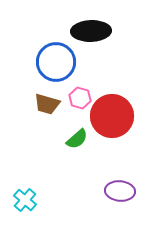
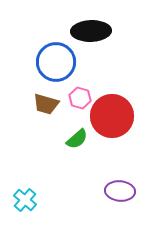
brown trapezoid: moved 1 px left
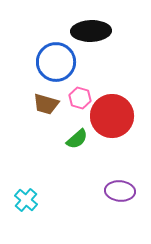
cyan cross: moved 1 px right
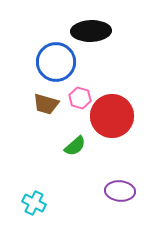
green semicircle: moved 2 px left, 7 px down
cyan cross: moved 8 px right, 3 px down; rotated 15 degrees counterclockwise
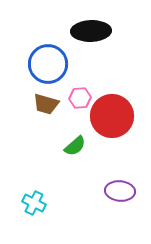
blue circle: moved 8 px left, 2 px down
pink hexagon: rotated 20 degrees counterclockwise
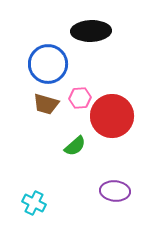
purple ellipse: moved 5 px left
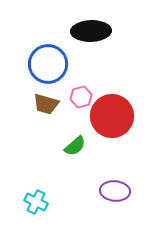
pink hexagon: moved 1 px right, 1 px up; rotated 10 degrees counterclockwise
cyan cross: moved 2 px right, 1 px up
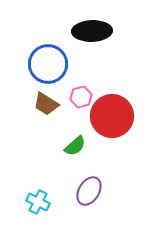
black ellipse: moved 1 px right
brown trapezoid: rotated 16 degrees clockwise
purple ellipse: moved 26 px left; rotated 64 degrees counterclockwise
cyan cross: moved 2 px right
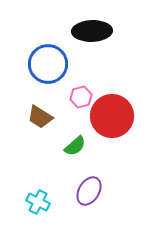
brown trapezoid: moved 6 px left, 13 px down
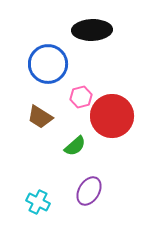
black ellipse: moved 1 px up
